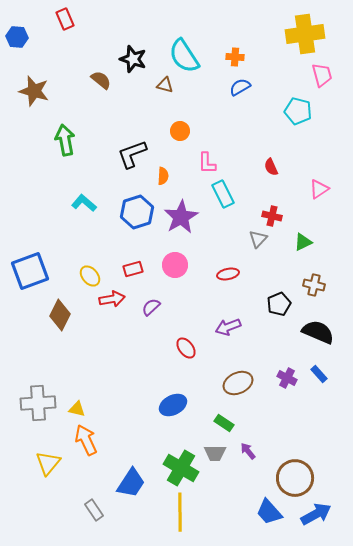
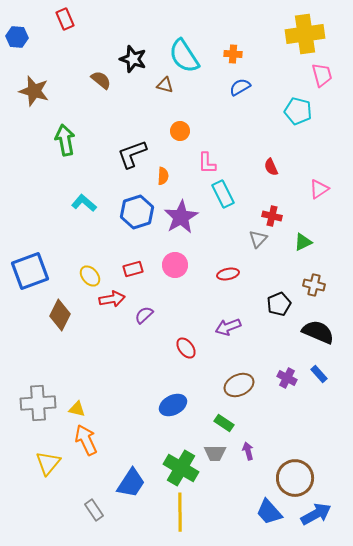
orange cross at (235, 57): moved 2 px left, 3 px up
purple semicircle at (151, 307): moved 7 px left, 8 px down
brown ellipse at (238, 383): moved 1 px right, 2 px down
purple arrow at (248, 451): rotated 24 degrees clockwise
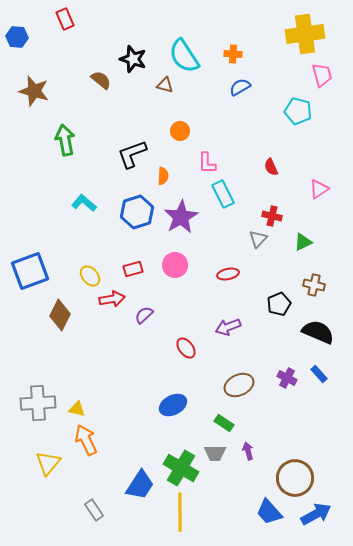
blue trapezoid at (131, 483): moved 9 px right, 2 px down
